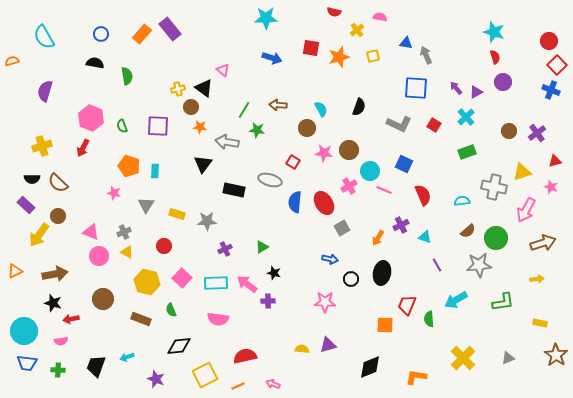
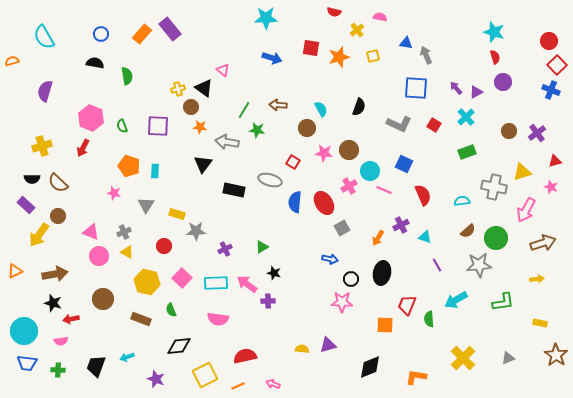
gray star at (207, 221): moved 11 px left, 10 px down
pink star at (325, 302): moved 17 px right
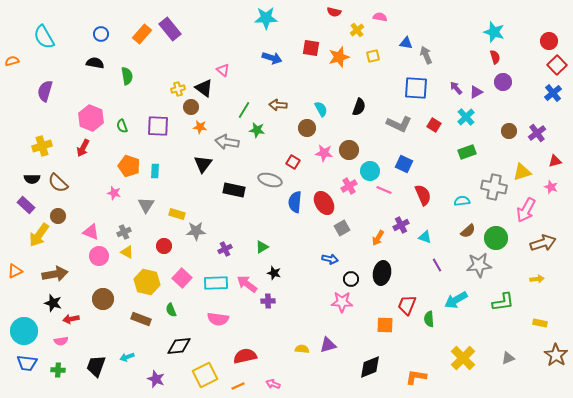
blue cross at (551, 90): moved 2 px right, 3 px down; rotated 30 degrees clockwise
